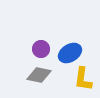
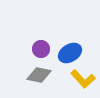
yellow L-shape: rotated 50 degrees counterclockwise
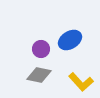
blue ellipse: moved 13 px up
yellow L-shape: moved 2 px left, 3 px down
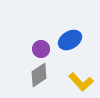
gray diamond: rotated 45 degrees counterclockwise
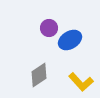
purple circle: moved 8 px right, 21 px up
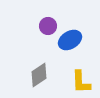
purple circle: moved 1 px left, 2 px up
yellow L-shape: rotated 40 degrees clockwise
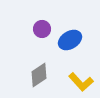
purple circle: moved 6 px left, 3 px down
yellow L-shape: rotated 40 degrees counterclockwise
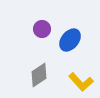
blue ellipse: rotated 20 degrees counterclockwise
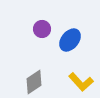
gray diamond: moved 5 px left, 7 px down
